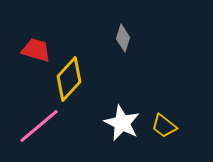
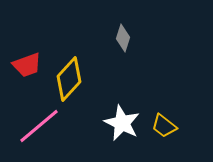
red trapezoid: moved 9 px left, 15 px down; rotated 144 degrees clockwise
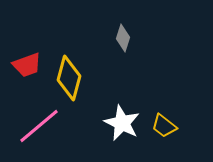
yellow diamond: moved 1 px up; rotated 27 degrees counterclockwise
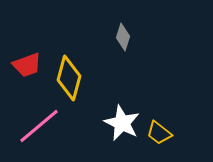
gray diamond: moved 1 px up
yellow trapezoid: moved 5 px left, 7 px down
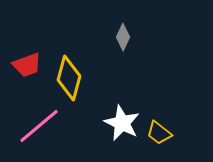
gray diamond: rotated 8 degrees clockwise
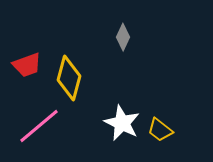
yellow trapezoid: moved 1 px right, 3 px up
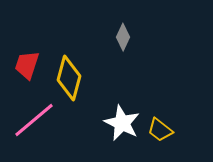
red trapezoid: rotated 128 degrees clockwise
pink line: moved 5 px left, 6 px up
